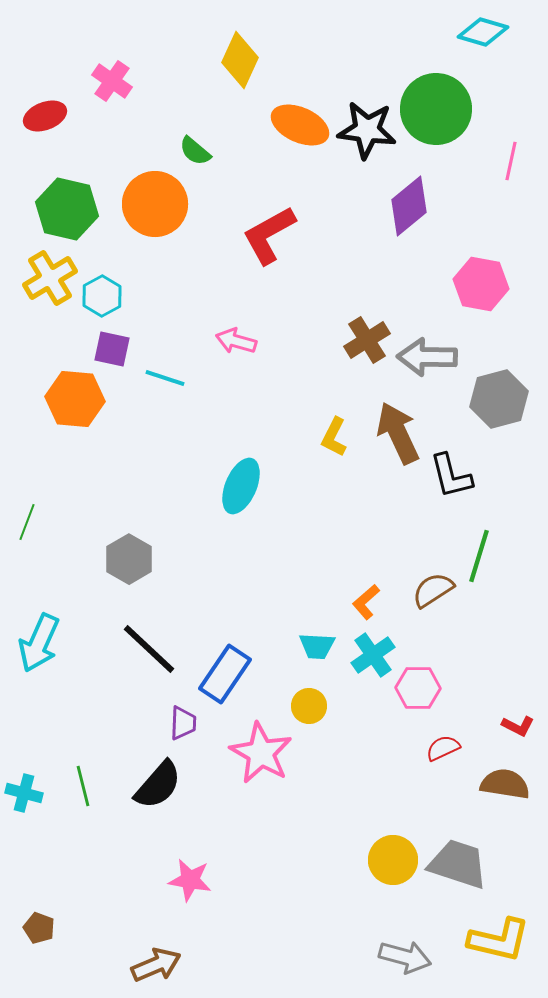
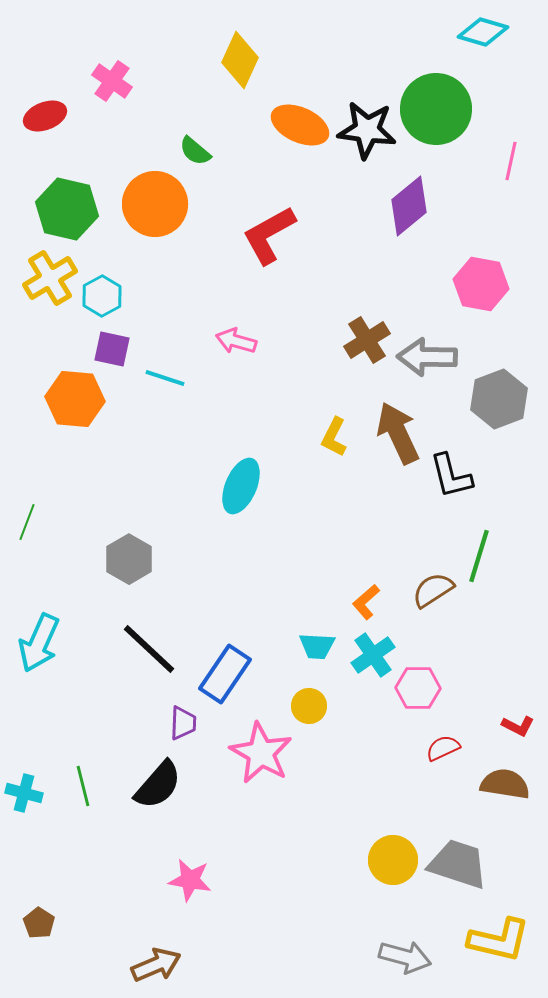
gray hexagon at (499, 399): rotated 6 degrees counterclockwise
brown pentagon at (39, 928): moved 5 px up; rotated 12 degrees clockwise
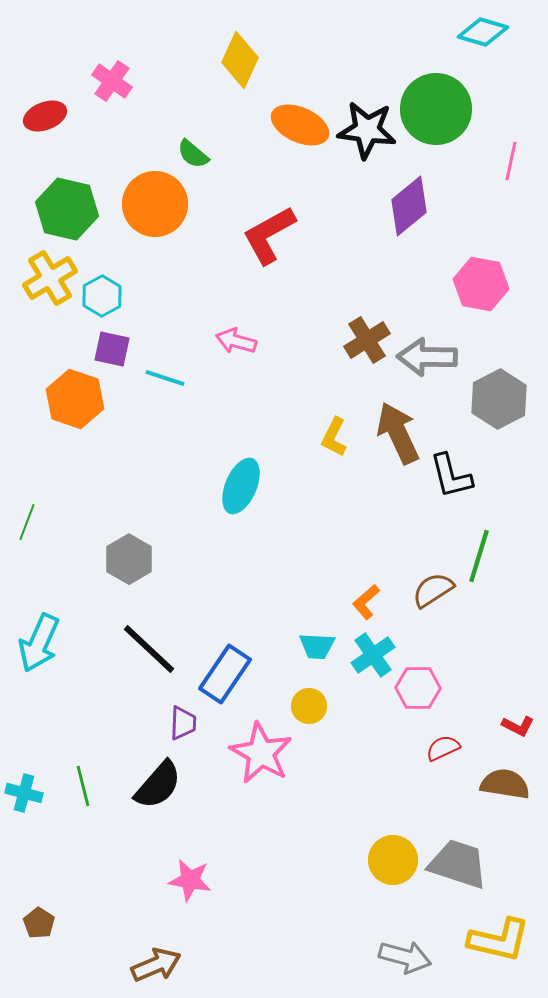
green semicircle at (195, 151): moved 2 px left, 3 px down
orange hexagon at (75, 399): rotated 14 degrees clockwise
gray hexagon at (499, 399): rotated 6 degrees counterclockwise
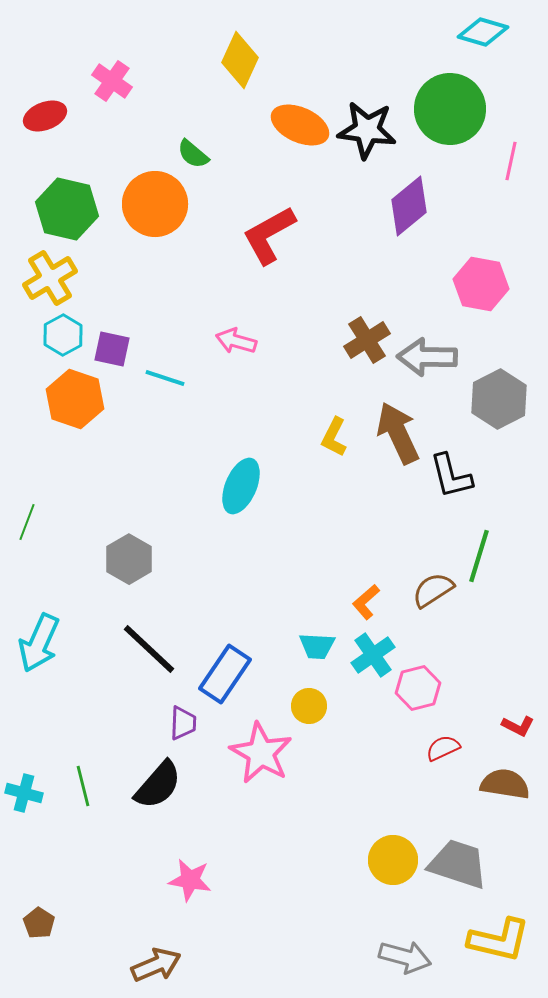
green circle at (436, 109): moved 14 px right
cyan hexagon at (102, 296): moved 39 px left, 39 px down
pink hexagon at (418, 688): rotated 15 degrees counterclockwise
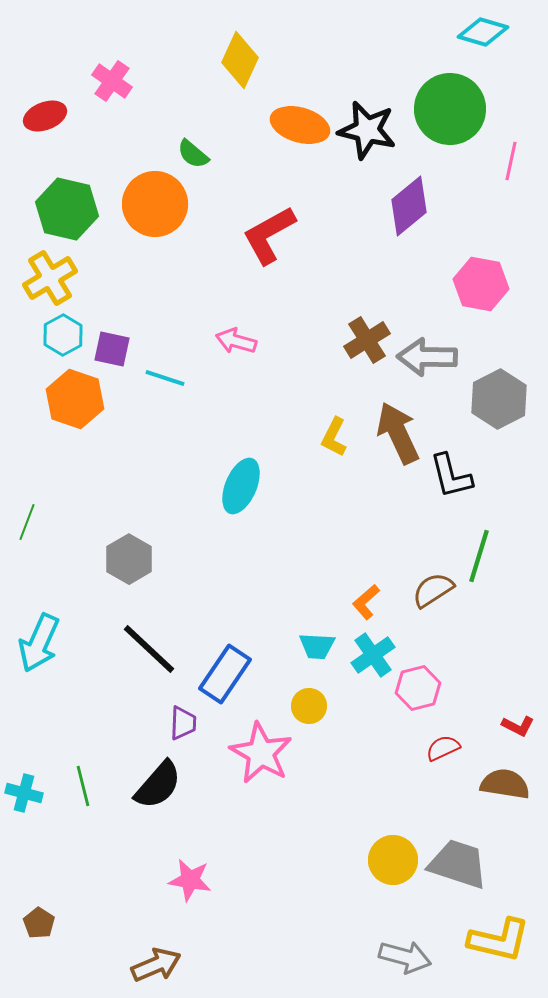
orange ellipse at (300, 125): rotated 8 degrees counterclockwise
black star at (367, 130): rotated 6 degrees clockwise
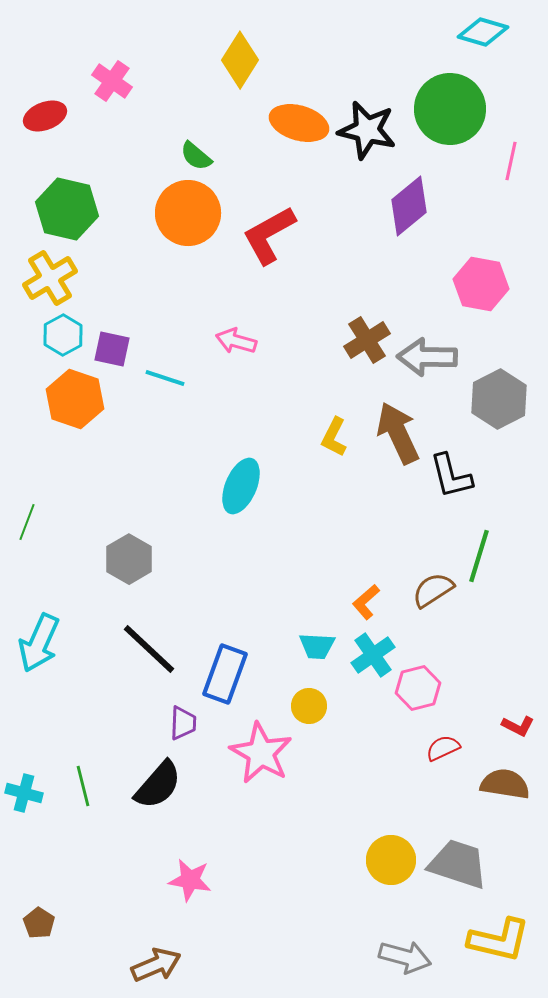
yellow diamond at (240, 60): rotated 8 degrees clockwise
orange ellipse at (300, 125): moved 1 px left, 2 px up
green semicircle at (193, 154): moved 3 px right, 2 px down
orange circle at (155, 204): moved 33 px right, 9 px down
blue rectangle at (225, 674): rotated 14 degrees counterclockwise
yellow circle at (393, 860): moved 2 px left
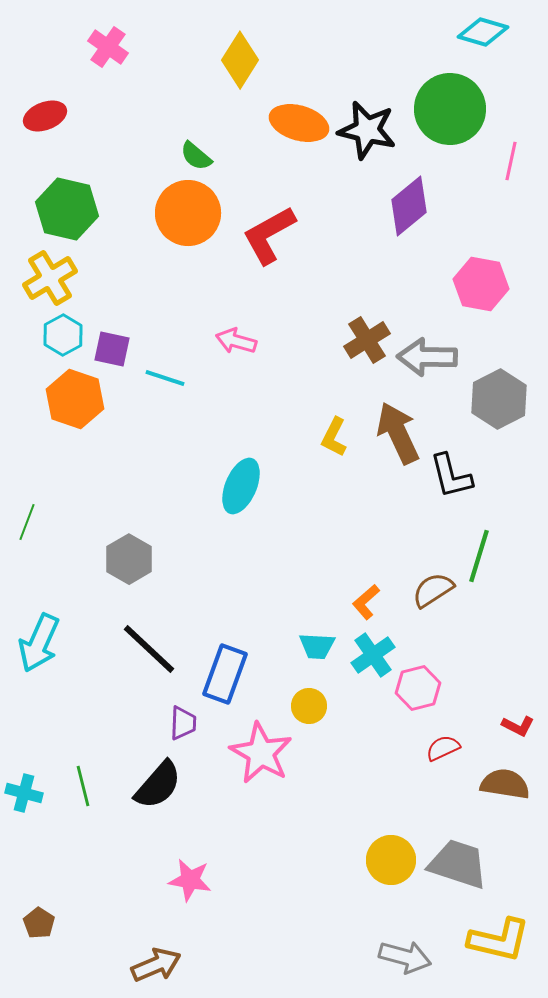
pink cross at (112, 81): moved 4 px left, 34 px up
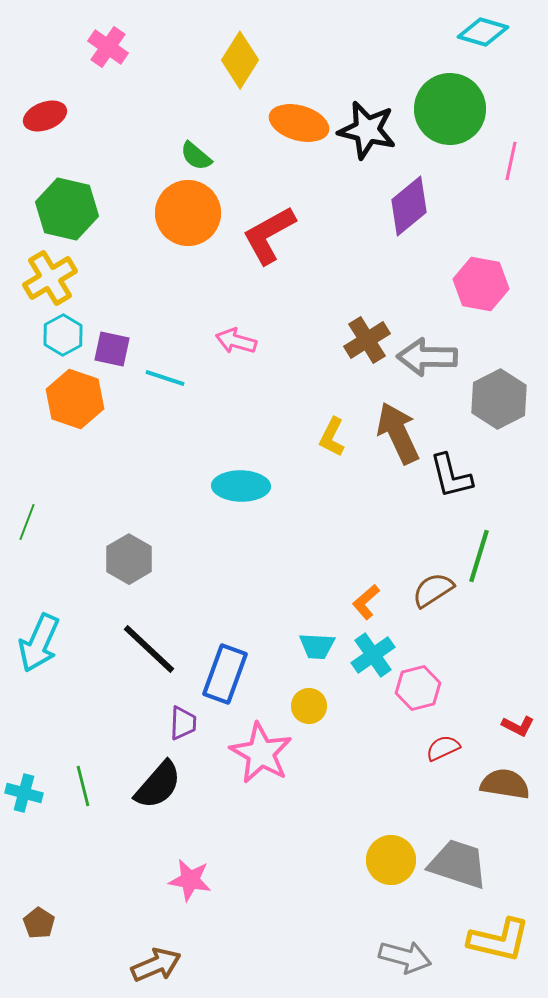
yellow L-shape at (334, 437): moved 2 px left
cyan ellipse at (241, 486): rotated 68 degrees clockwise
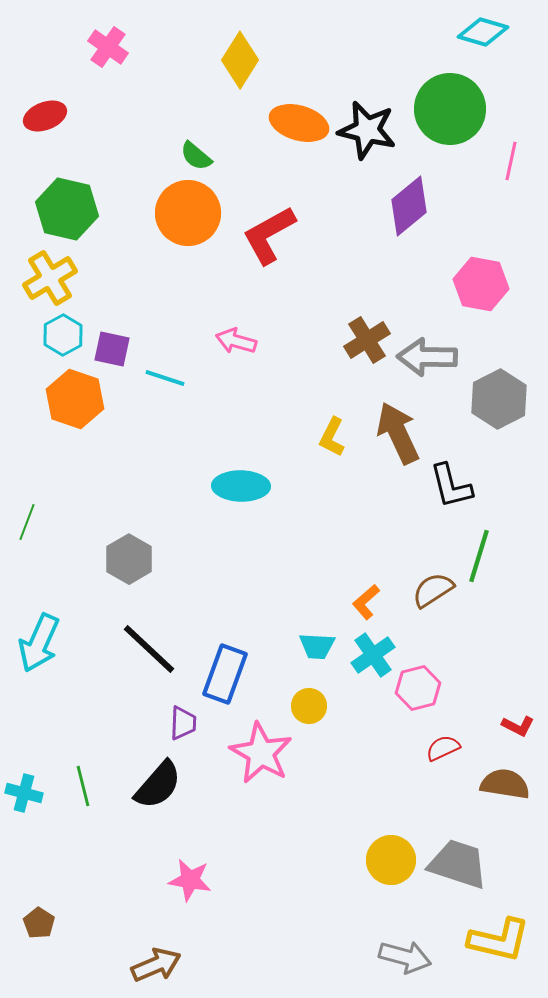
black L-shape at (451, 476): moved 10 px down
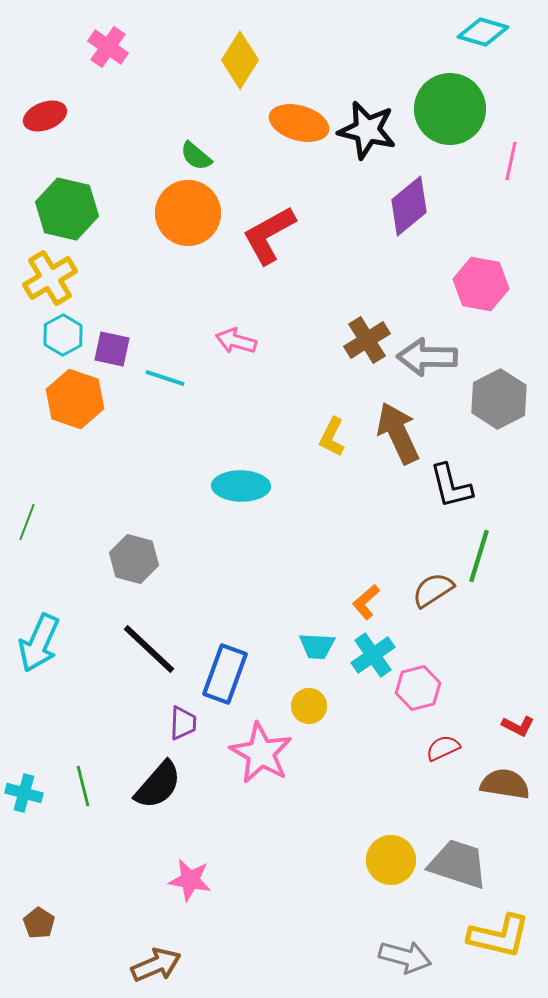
gray hexagon at (129, 559): moved 5 px right; rotated 15 degrees counterclockwise
yellow L-shape at (499, 940): moved 4 px up
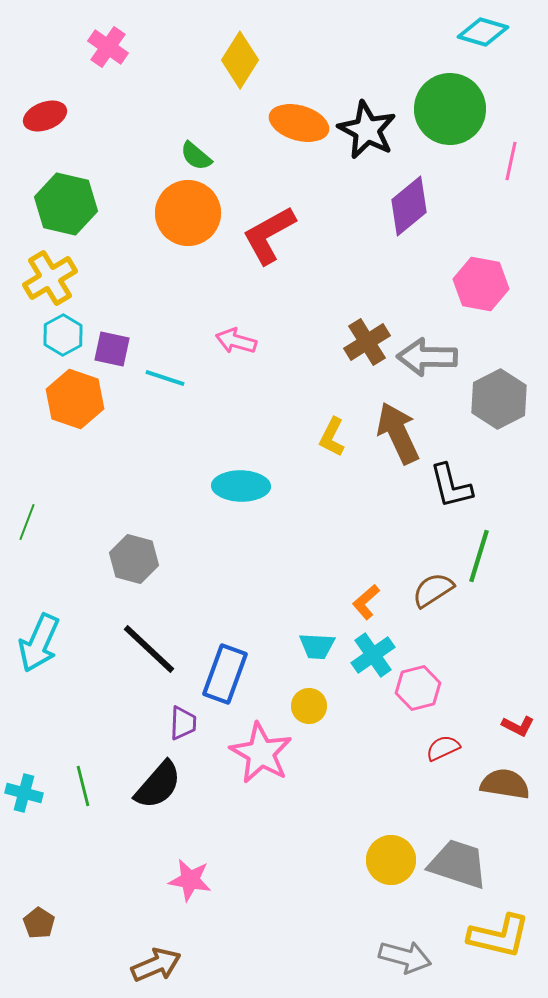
black star at (367, 130): rotated 14 degrees clockwise
green hexagon at (67, 209): moved 1 px left, 5 px up
brown cross at (367, 340): moved 2 px down
